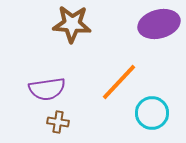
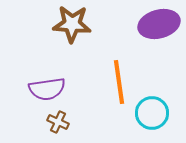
orange line: rotated 51 degrees counterclockwise
brown cross: rotated 15 degrees clockwise
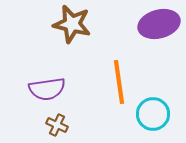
brown star: rotated 9 degrees clockwise
cyan circle: moved 1 px right, 1 px down
brown cross: moved 1 px left, 3 px down
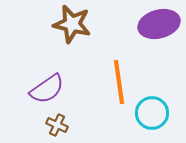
purple semicircle: rotated 27 degrees counterclockwise
cyan circle: moved 1 px left, 1 px up
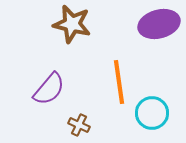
purple semicircle: moved 2 px right; rotated 15 degrees counterclockwise
brown cross: moved 22 px right
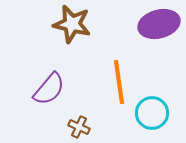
brown cross: moved 2 px down
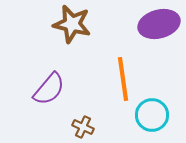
orange line: moved 4 px right, 3 px up
cyan circle: moved 2 px down
brown cross: moved 4 px right
